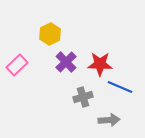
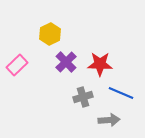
blue line: moved 1 px right, 6 px down
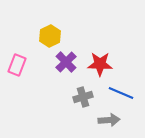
yellow hexagon: moved 2 px down
pink rectangle: rotated 25 degrees counterclockwise
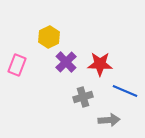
yellow hexagon: moved 1 px left, 1 px down
blue line: moved 4 px right, 2 px up
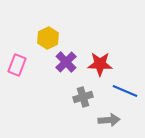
yellow hexagon: moved 1 px left, 1 px down
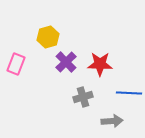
yellow hexagon: moved 1 px up; rotated 10 degrees clockwise
pink rectangle: moved 1 px left, 1 px up
blue line: moved 4 px right, 2 px down; rotated 20 degrees counterclockwise
gray arrow: moved 3 px right, 1 px down
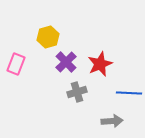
red star: rotated 25 degrees counterclockwise
gray cross: moved 6 px left, 5 px up
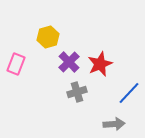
purple cross: moved 3 px right
blue line: rotated 50 degrees counterclockwise
gray arrow: moved 2 px right, 3 px down
